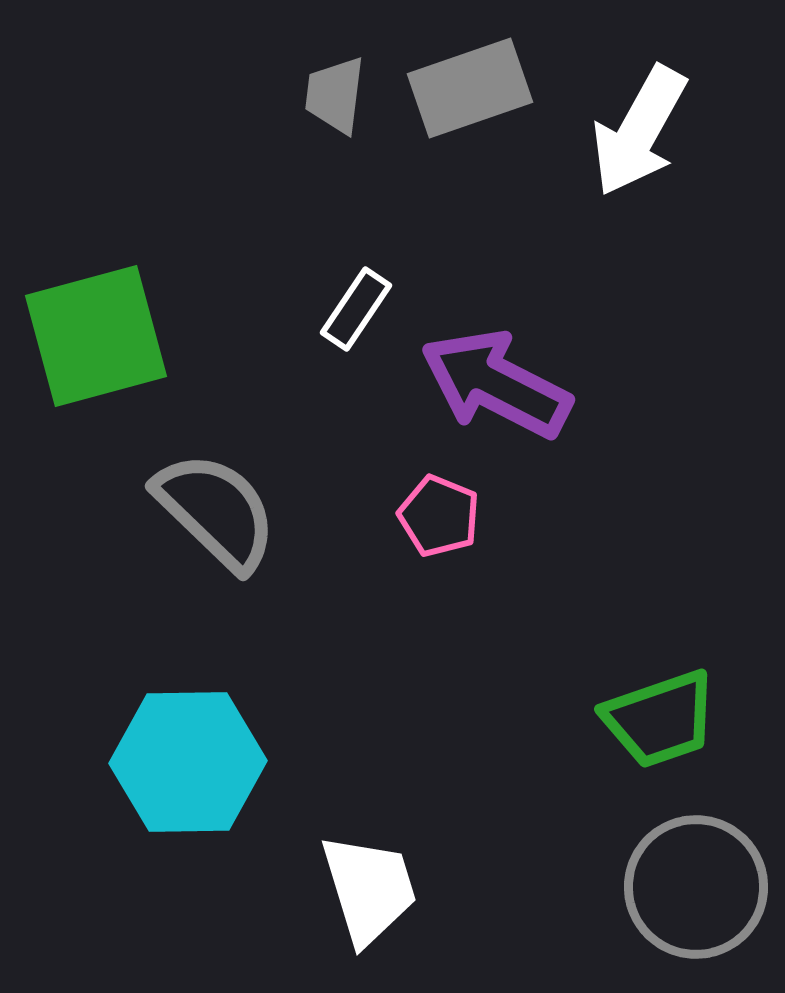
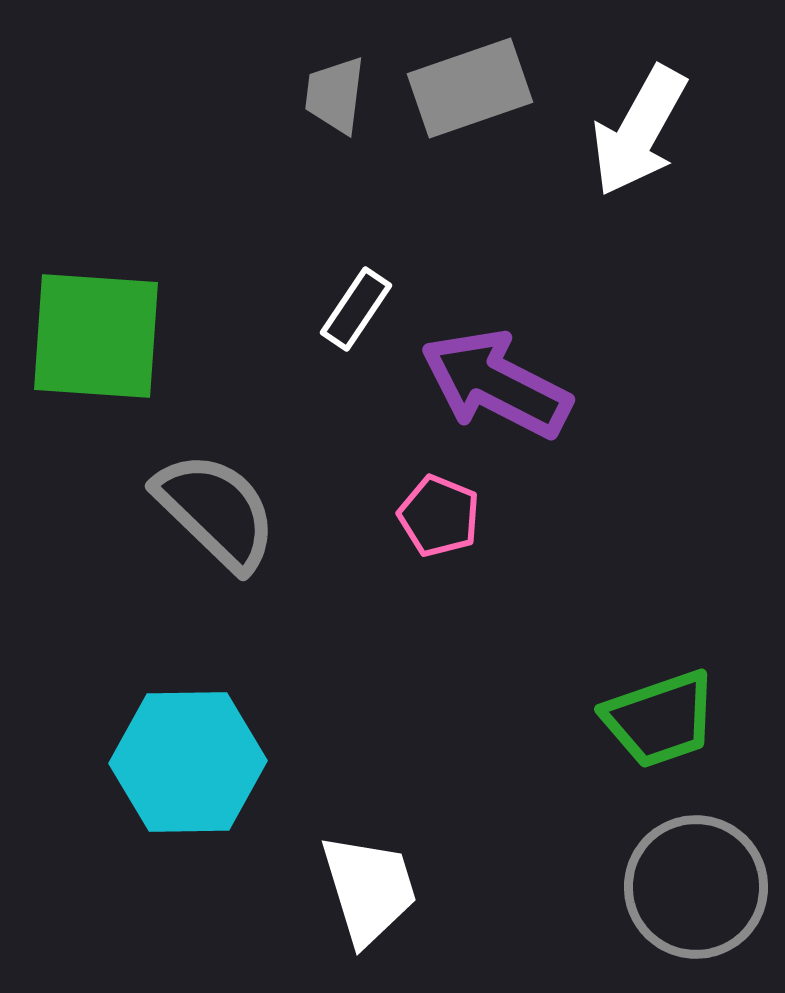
green square: rotated 19 degrees clockwise
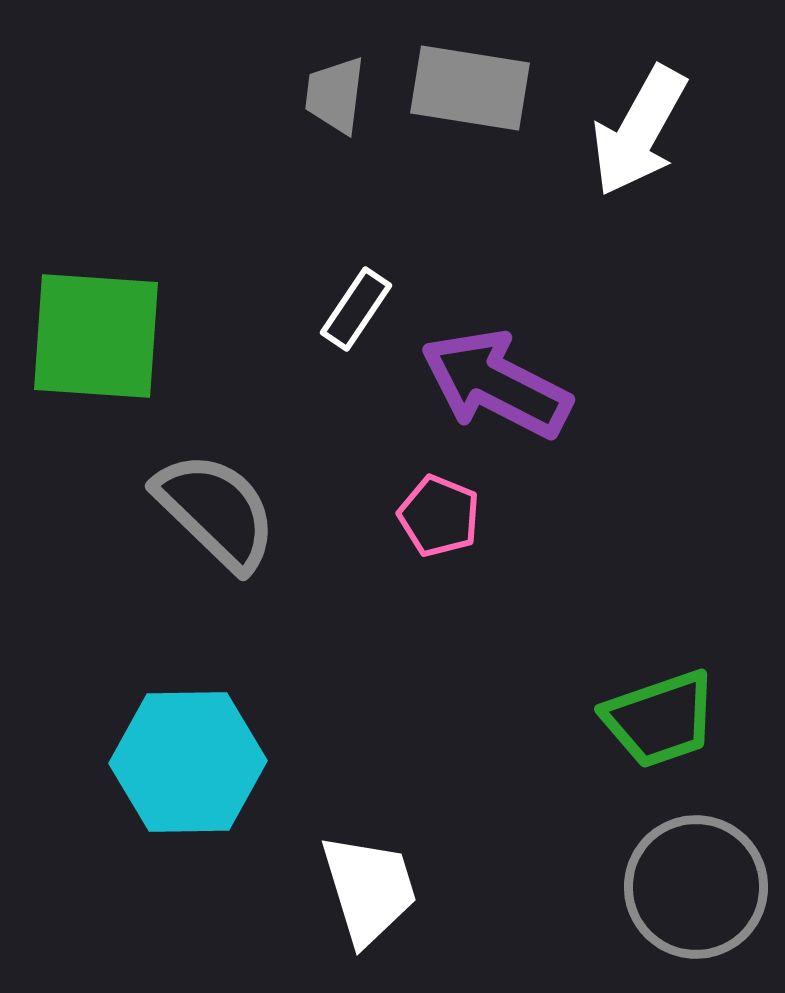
gray rectangle: rotated 28 degrees clockwise
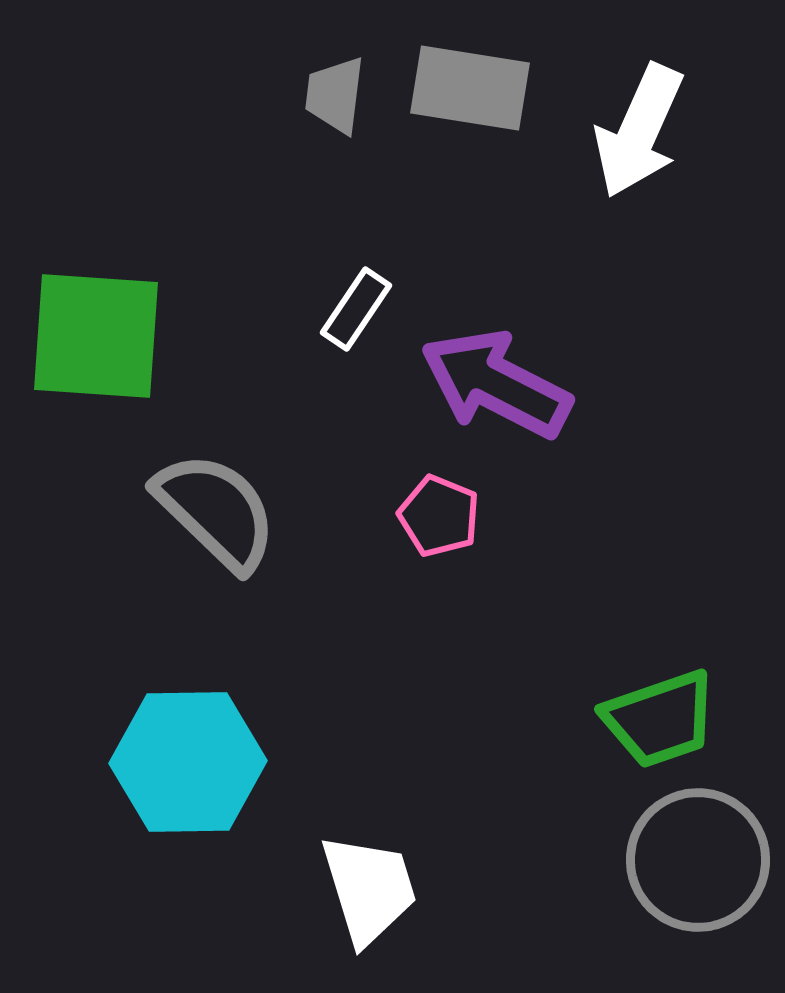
white arrow: rotated 5 degrees counterclockwise
gray circle: moved 2 px right, 27 px up
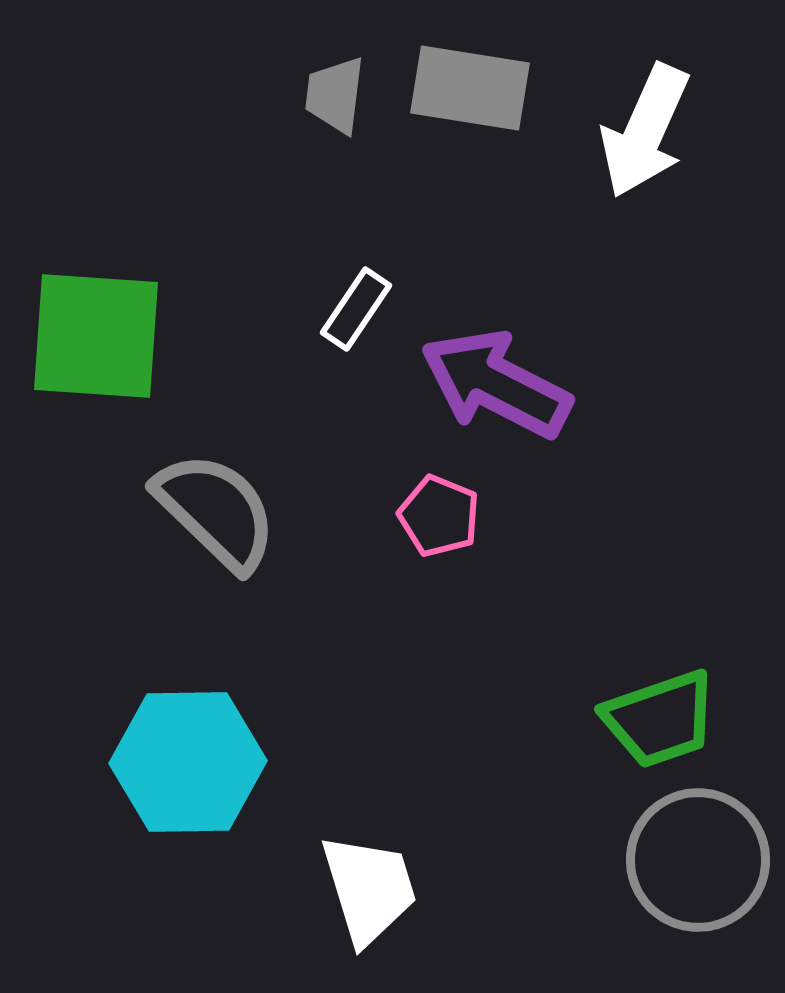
white arrow: moved 6 px right
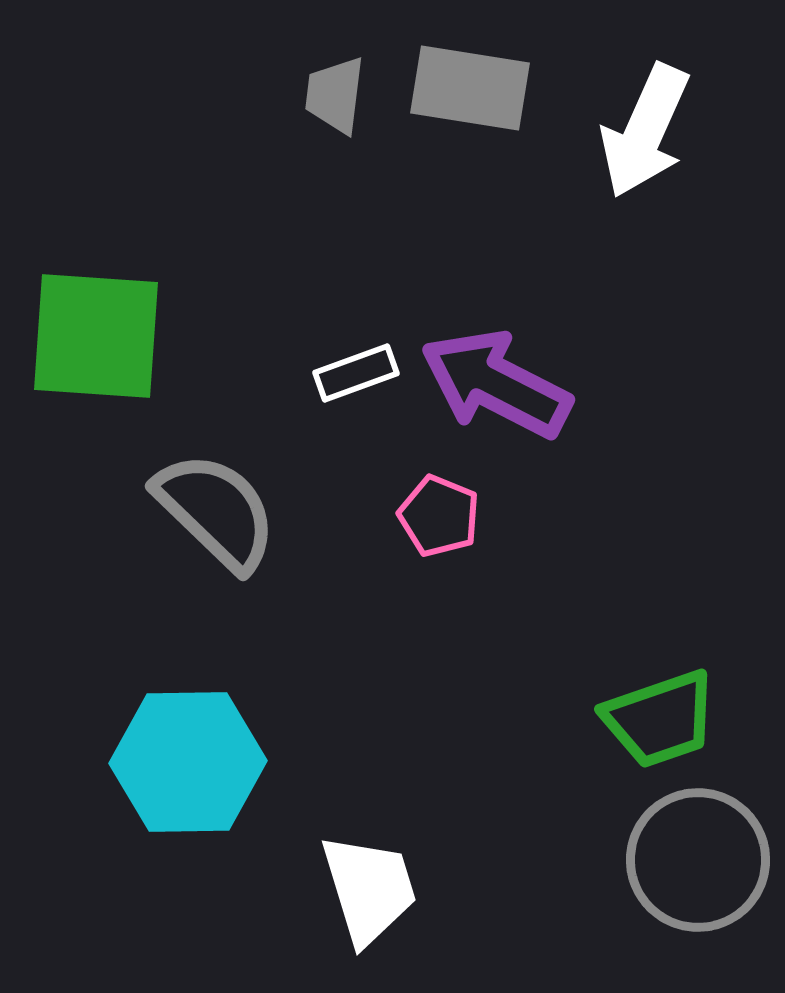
white rectangle: moved 64 px down; rotated 36 degrees clockwise
